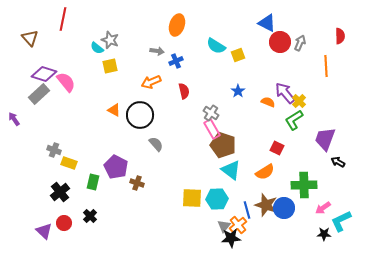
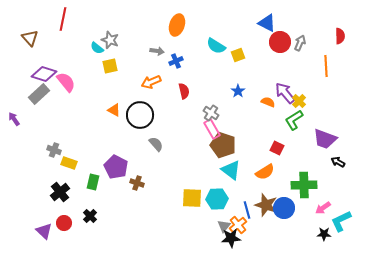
purple trapezoid at (325, 139): rotated 90 degrees counterclockwise
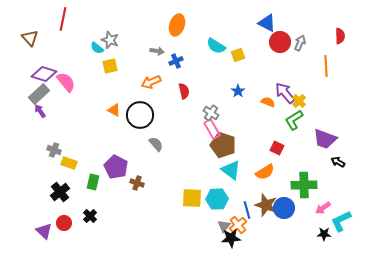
purple arrow at (14, 119): moved 26 px right, 8 px up
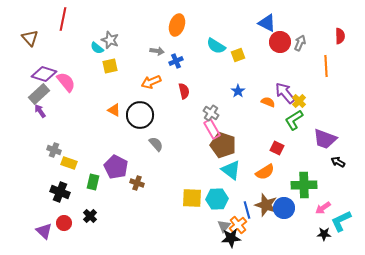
black cross at (60, 192): rotated 30 degrees counterclockwise
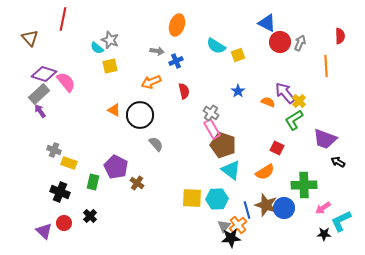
brown cross at (137, 183): rotated 16 degrees clockwise
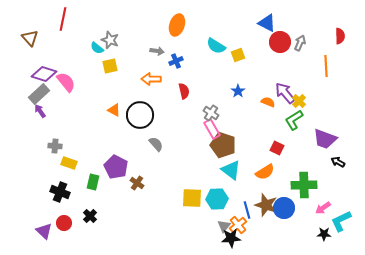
orange arrow at (151, 82): moved 3 px up; rotated 24 degrees clockwise
gray cross at (54, 150): moved 1 px right, 4 px up; rotated 16 degrees counterclockwise
